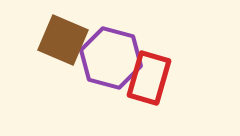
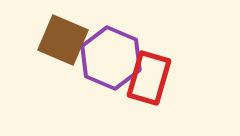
purple hexagon: rotated 8 degrees clockwise
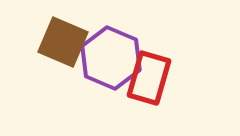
brown square: moved 2 px down
